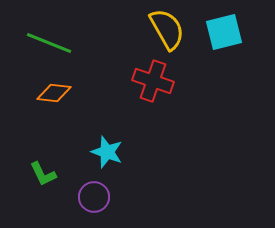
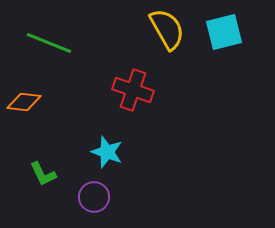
red cross: moved 20 px left, 9 px down
orange diamond: moved 30 px left, 9 px down
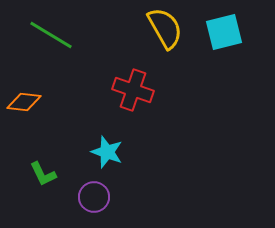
yellow semicircle: moved 2 px left, 1 px up
green line: moved 2 px right, 8 px up; rotated 9 degrees clockwise
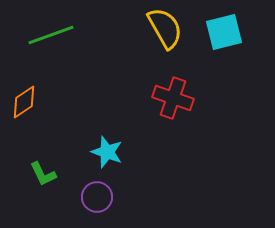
green line: rotated 51 degrees counterclockwise
red cross: moved 40 px right, 8 px down
orange diamond: rotated 40 degrees counterclockwise
purple circle: moved 3 px right
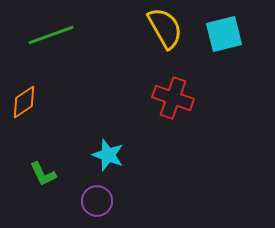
cyan square: moved 2 px down
cyan star: moved 1 px right, 3 px down
purple circle: moved 4 px down
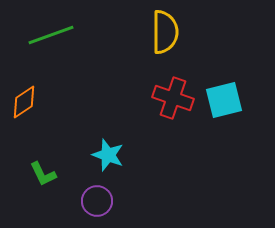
yellow semicircle: moved 4 px down; rotated 30 degrees clockwise
cyan square: moved 66 px down
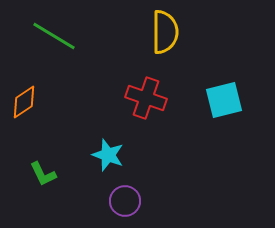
green line: moved 3 px right, 1 px down; rotated 51 degrees clockwise
red cross: moved 27 px left
purple circle: moved 28 px right
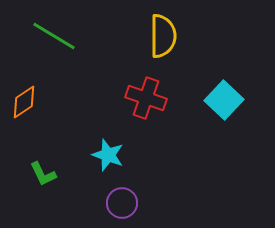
yellow semicircle: moved 2 px left, 4 px down
cyan square: rotated 33 degrees counterclockwise
purple circle: moved 3 px left, 2 px down
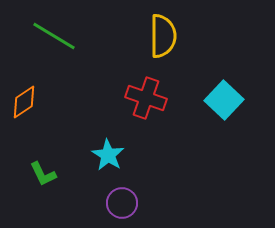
cyan star: rotated 12 degrees clockwise
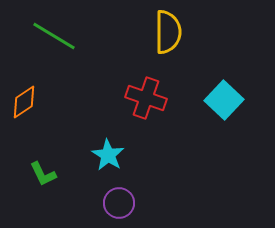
yellow semicircle: moved 5 px right, 4 px up
purple circle: moved 3 px left
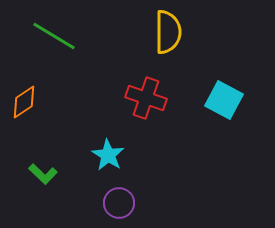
cyan square: rotated 15 degrees counterclockwise
green L-shape: rotated 20 degrees counterclockwise
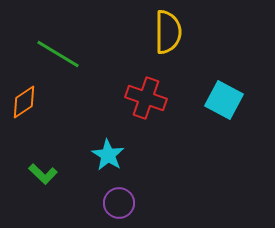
green line: moved 4 px right, 18 px down
